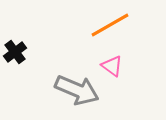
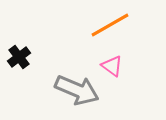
black cross: moved 4 px right, 5 px down
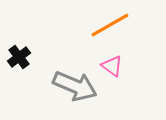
gray arrow: moved 2 px left, 4 px up
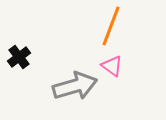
orange line: moved 1 px right, 1 px down; rotated 39 degrees counterclockwise
gray arrow: rotated 39 degrees counterclockwise
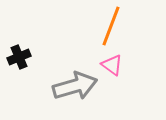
black cross: rotated 15 degrees clockwise
pink triangle: moved 1 px up
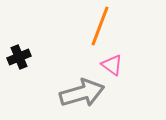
orange line: moved 11 px left
gray arrow: moved 7 px right, 7 px down
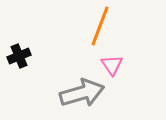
black cross: moved 1 px up
pink triangle: rotated 20 degrees clockwise
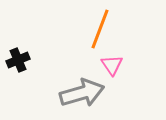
orange line: moved 3 px down
black cross: moved 1 px left, 4 px down
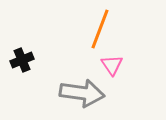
black cross: moved 4 px right
gray arrow: rotated 24 degrees clockwise
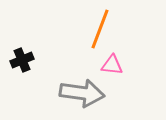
pink triangle: rotated 50 degrees counterclockwise
